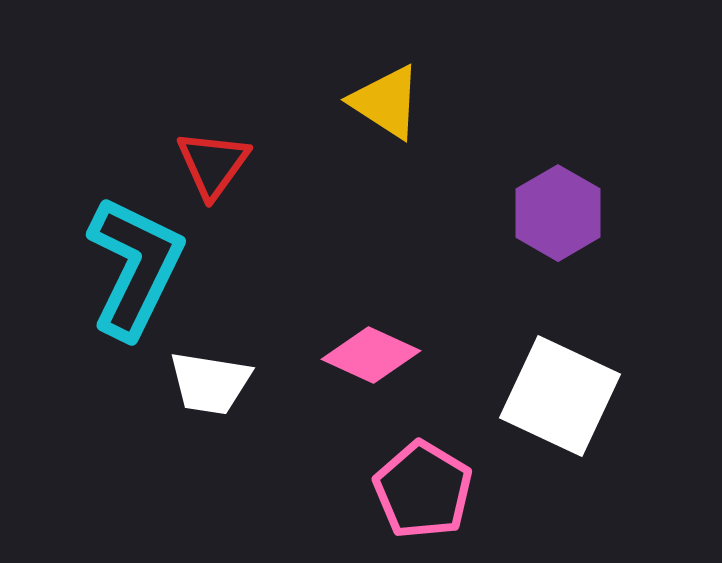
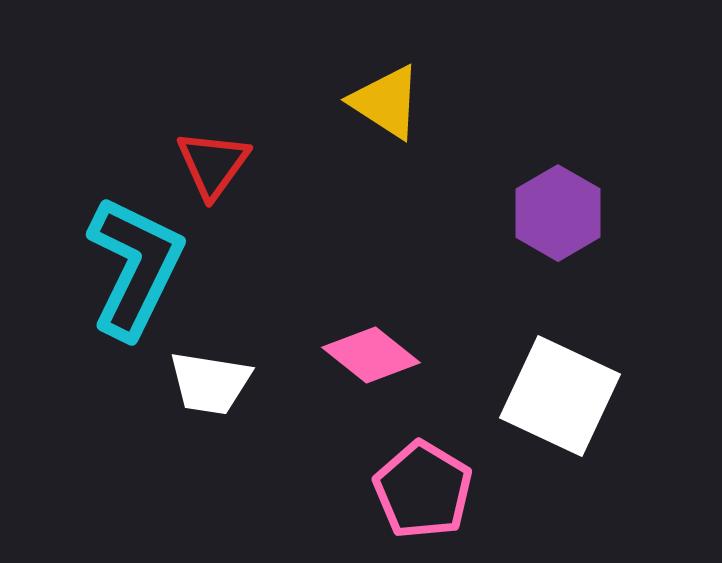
pink diamond: rotated 14 degrees clockwise
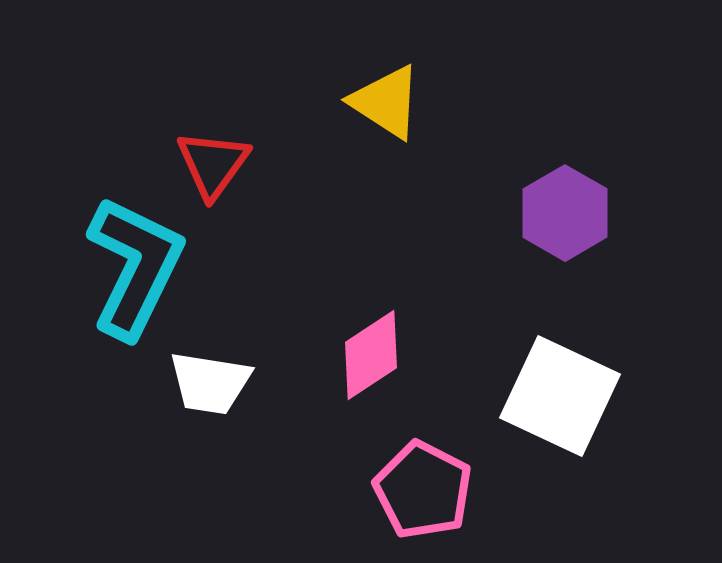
purple hexagon: moved 7 px right
pink diamond: rotated 72 degrees counterclockwise
pink pentagon: rotated 4 degrees counterclockwise
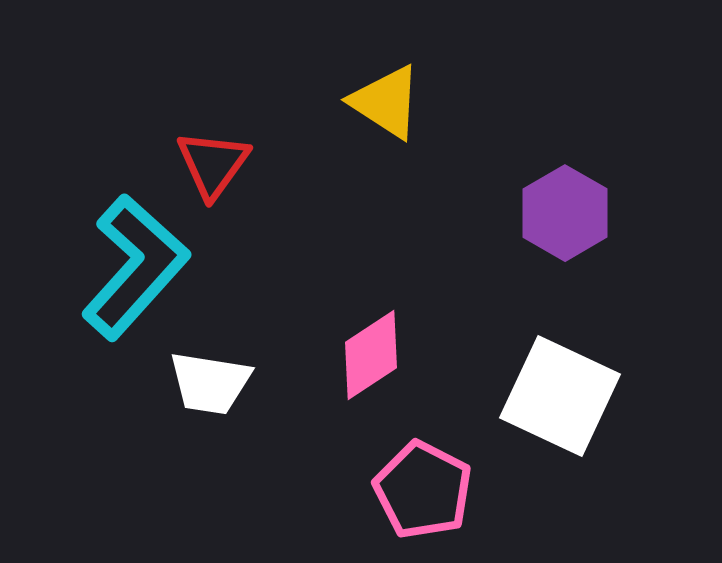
cyan L-shape: rotated 16 degrees clockwise
